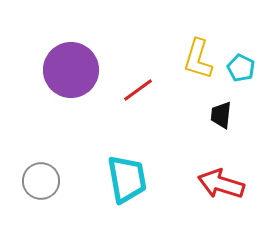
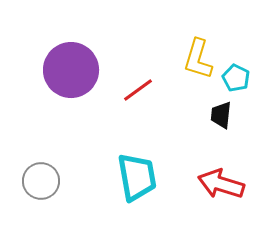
cyan pentagon: moved 5 px left, 10 px down
cyan trapezoid: moved 10 px right, 2 px up
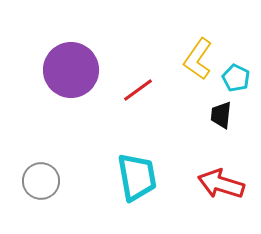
yellow L-shape: rotated 18 degrees clockwise
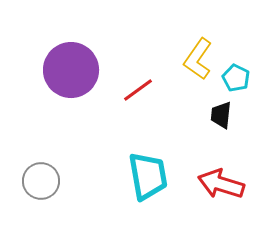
cyan trapezoid: moved 11 px right, 1 px up
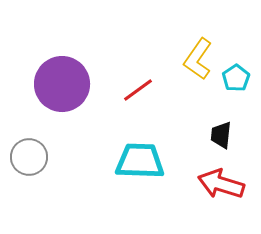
purple circle: moved 9 px left, 14 px down
cyan pentagon: rotated 12 degrees clockwise
black trapezoid: moved 20 px down
cyan trapezoid: moved 8 px left, 15 px up; rotated 78 degrees counterclockwise
gray circle: moved 12 px left, 24 px up
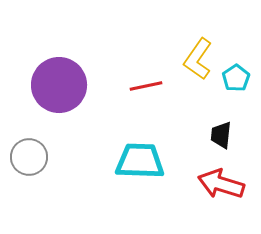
purple circle: moved 3 px left, 1 px down
red line: moved 8 px right, 4 px up; rotated 24 degrees clockwise
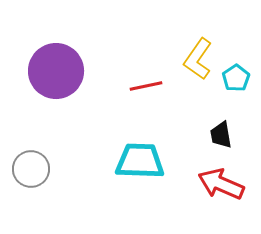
purple circle: moved 3 px left, 14 px up
black trapezoid: rotated 16 degrees counterclockwise
gray circle: moved 2 px right, 12 px down
red arrow: rotated 6 degrees clockwise
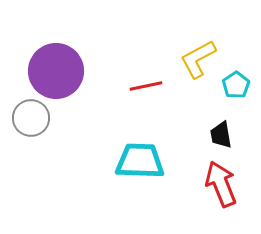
yellow L-shape: rotated 27 degrees clockwise
cyan pentagon: moved 7 px down
gray circle: moved 51 px up
red arrow: rotated 45 degrees clockwise
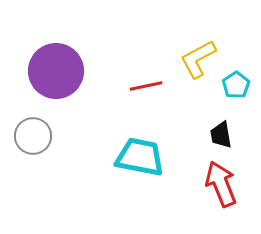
gray circle: moved 2 px right, 18 px down
cyan trapezoid: moved 4 px up; rotated 9 degrees clockwise
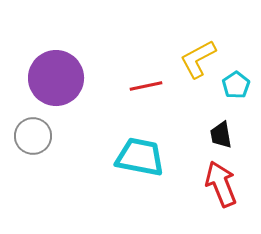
purple circle: moved 7 px down
